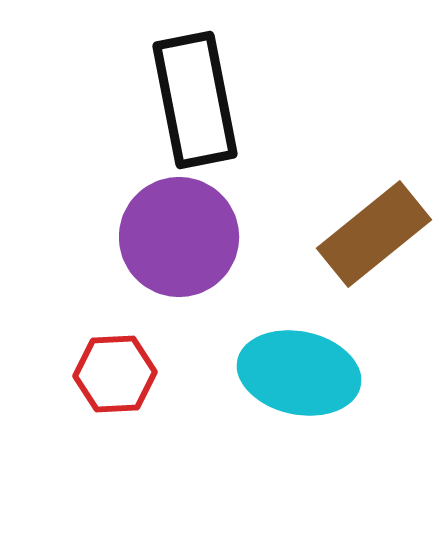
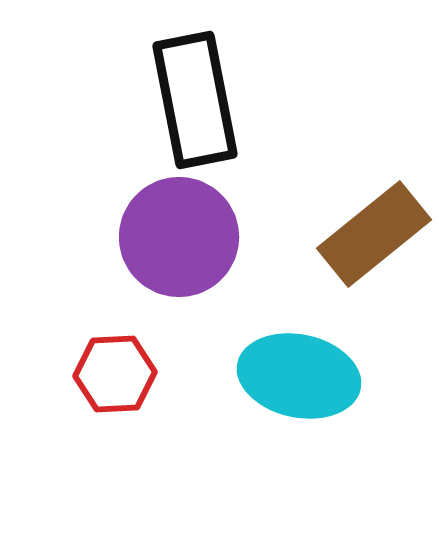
cyan ellipse: moved 3 px down
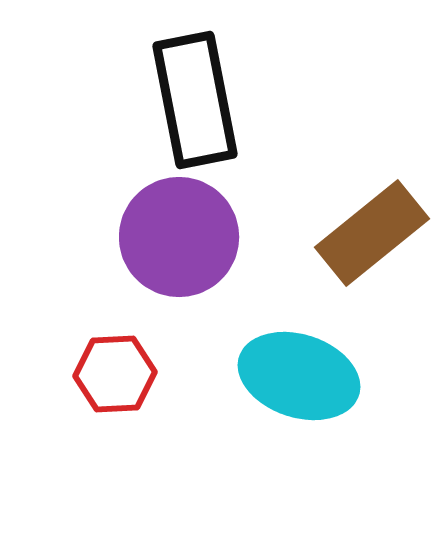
brown rectangle: moved 2 px left, 1 px up
cyan ellipse: rotated 6 degrees clockwise
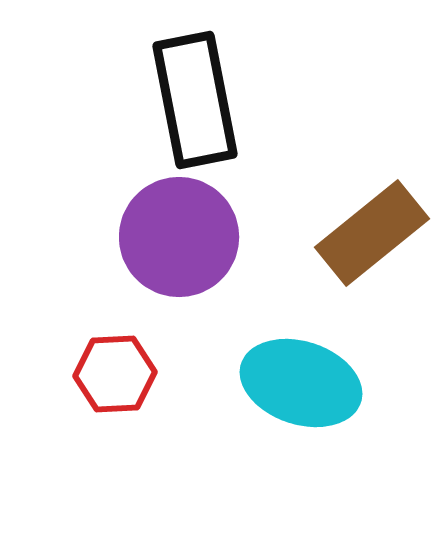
cyan ellipse: moved 2 px right, 7 px down
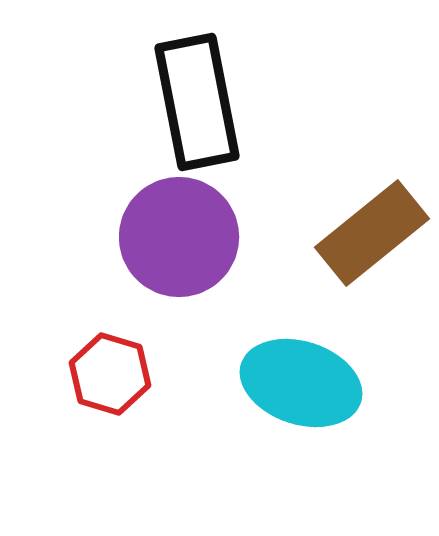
black rectangle: moved 2 px right, 2 px down
red hexagon: moved 5 px left; rotated 20 degrees clockwise
